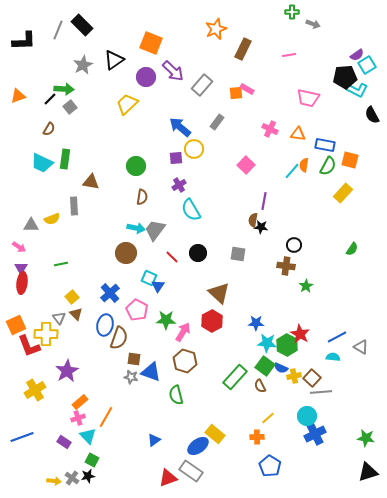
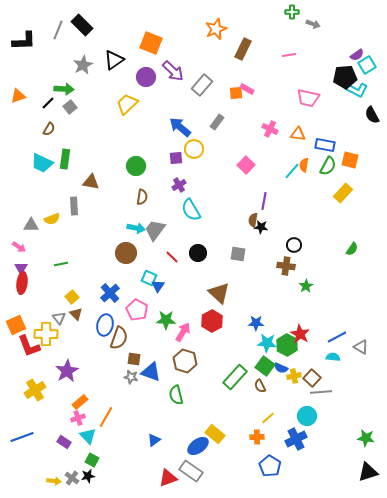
black line at (50, 99): moved 2 px left, 4 px down
blue cross at (315, 434): moved 19 px left, 5 px down
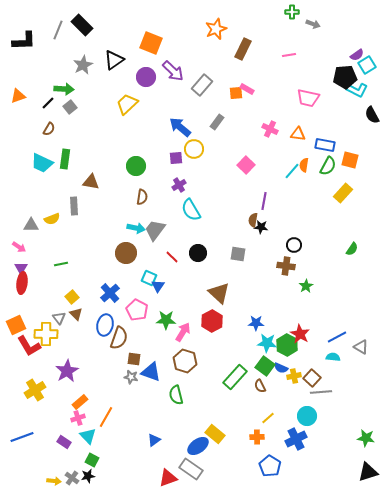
red L-shape at (29, 346): rotated 10 degrees counterclockwise
gray rectangle at (191, 471): moved 2 px up
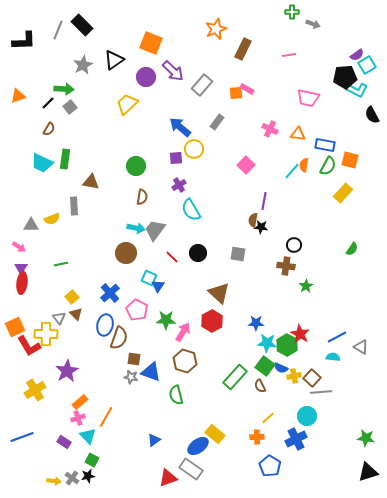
orange square at (16, 325): moved 1 px left, 2 px down
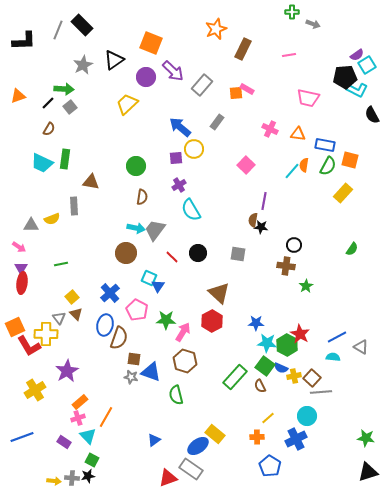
gray cross at (72, 478): rotated 32 degrees counterclockwise
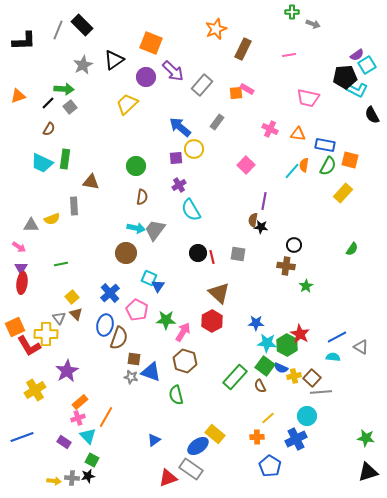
red line at (172, 257): moved 40 px right; rotated 32 degrees clockwise
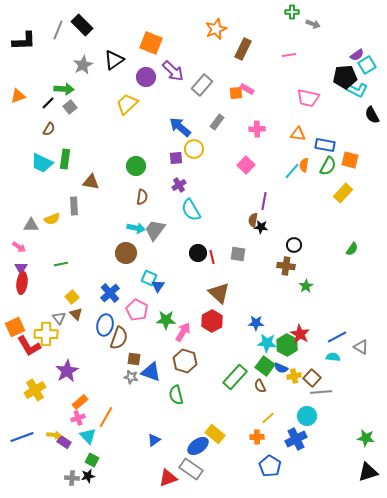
pink cross at (270, 129): moved 13 px left; rotated 28 degrees counterclockwise
yellow arrow at (54, 481): moved 46 px up
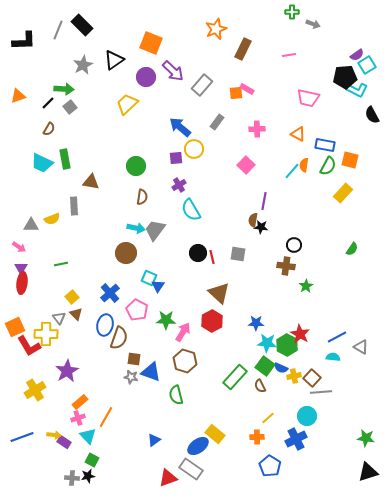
orange triangle at (298, 134): rotated 21 degrees clockwise
green rectangle at (65, 159): rotated 18 degrees counterclockwise
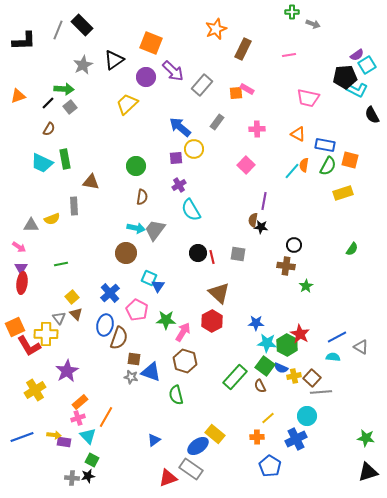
yellow rectangle at (343, 193): rotated 30 degrees clockwise
purple rectangle at (64, 442): rotated 24 degrees counterclockwise
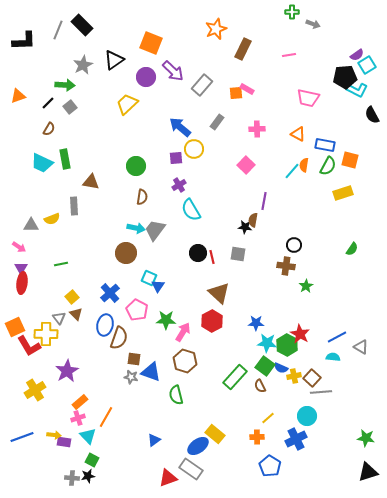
green arrow at (64, 89): moved 1 px right, 4 px up
black star at (261, 227): moved 16 px left
